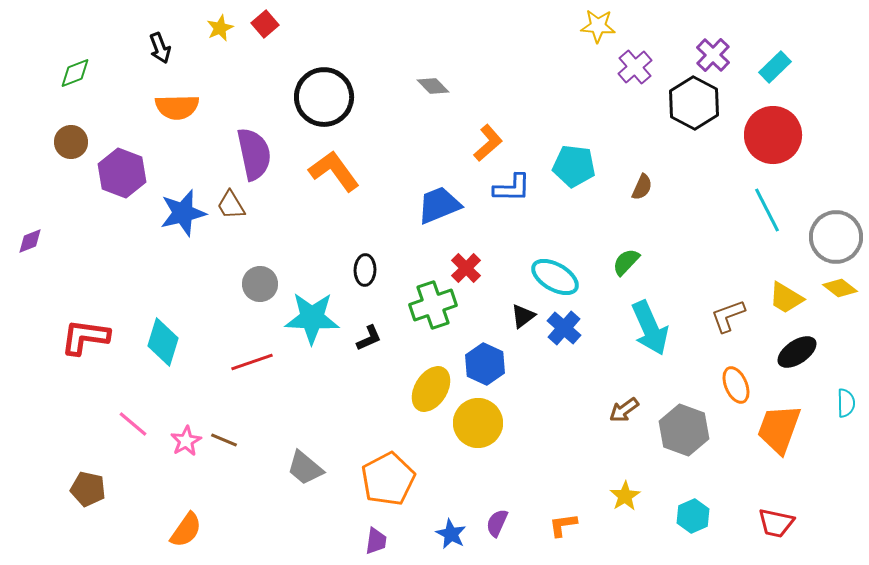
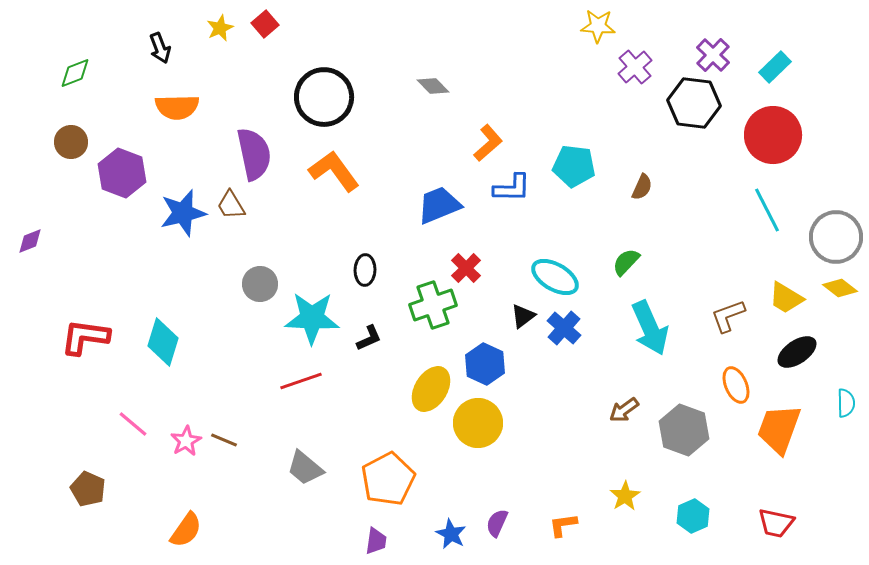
black hexagon at (694, 103): rotated 21 degrees counterclockwise
red line at (252, 362): moved 49 px right, 19 px down
brown pentagon at (88, 489): rotated 12 degrees clockwise
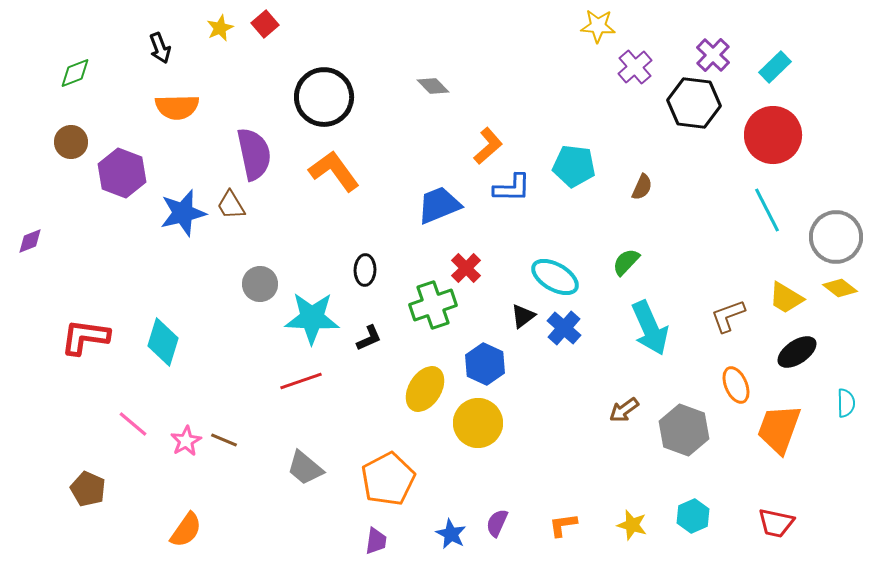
orange L-shape at (488, 143): moved 3 px down
yellow ellipse at (431, 389): moved 6 px left
yellow star at (625, 496): moved 7 px right, 29 px down; rotated 24 degrees counterclockwise
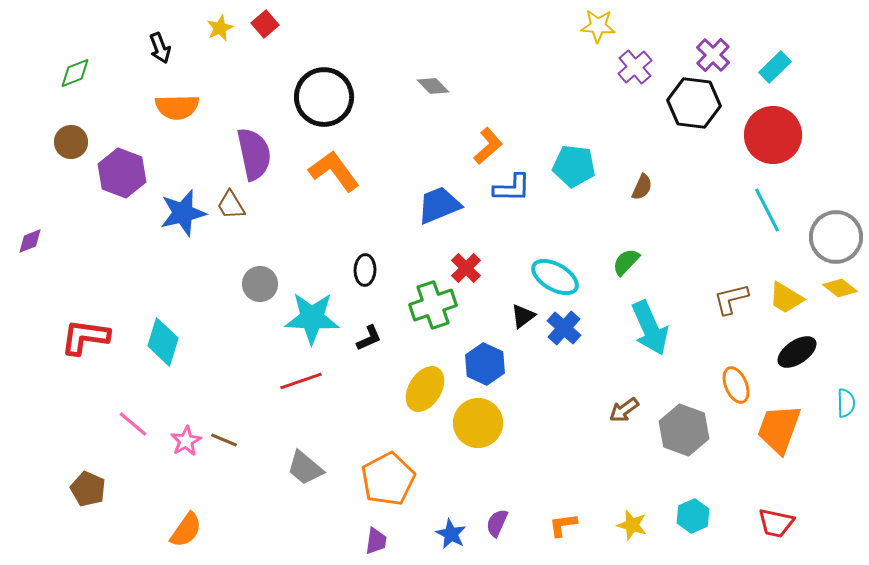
brown L-shape at (728, 316): moved 3 px right, 17 px up; rotated 6 degrees clockwise
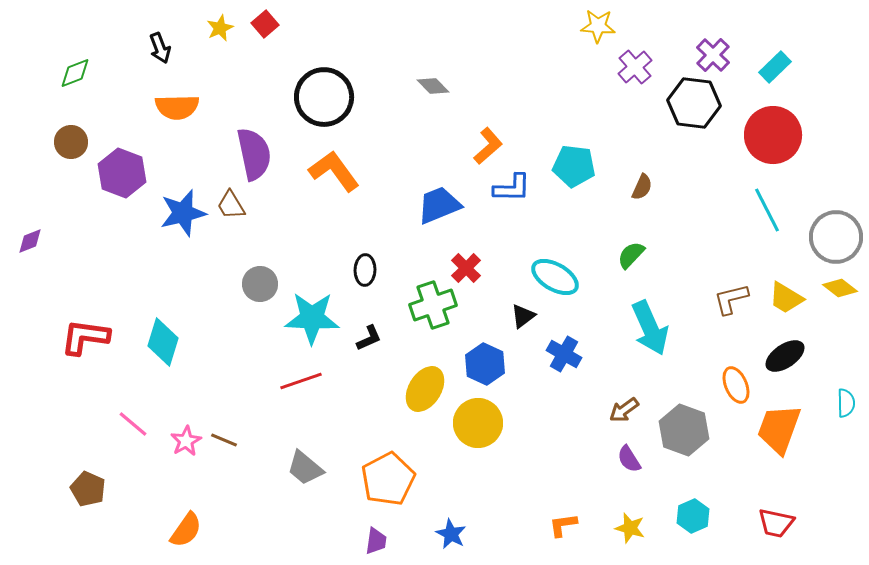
green semicircle at (626, 262): moved 5 px right, 7 px up
blue cross at (564, 328): moved 26 px down; rotated 12 degrees counterclockwise
black ellipse at (797, 352): moved 12 px left, 4 px down
purple semicircle at (497, 523): moved 132 px right, 64 px up; rotated 56 degrees counterclockwise
yellow star at (632, 525): moved 2 px left, 3 px down
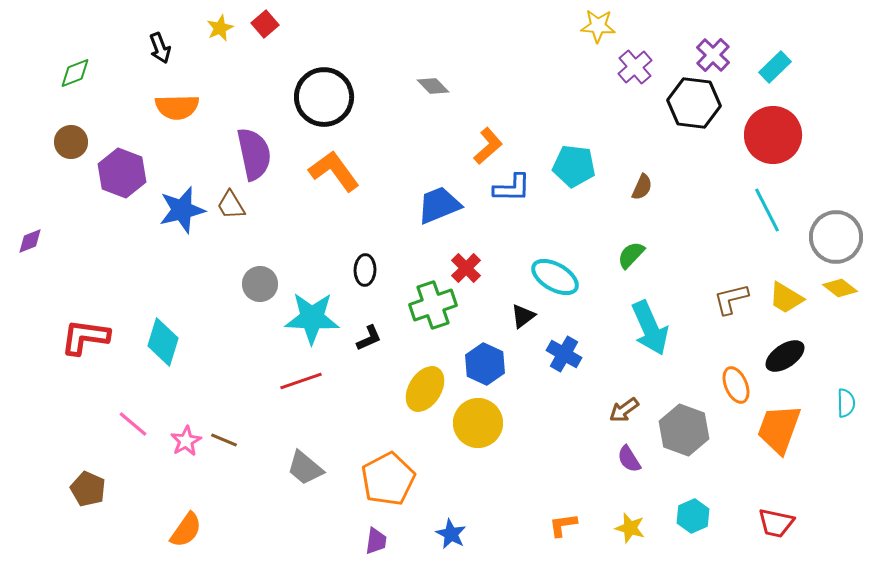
blue star at (183, 213): moved 1 px left, 3 px up
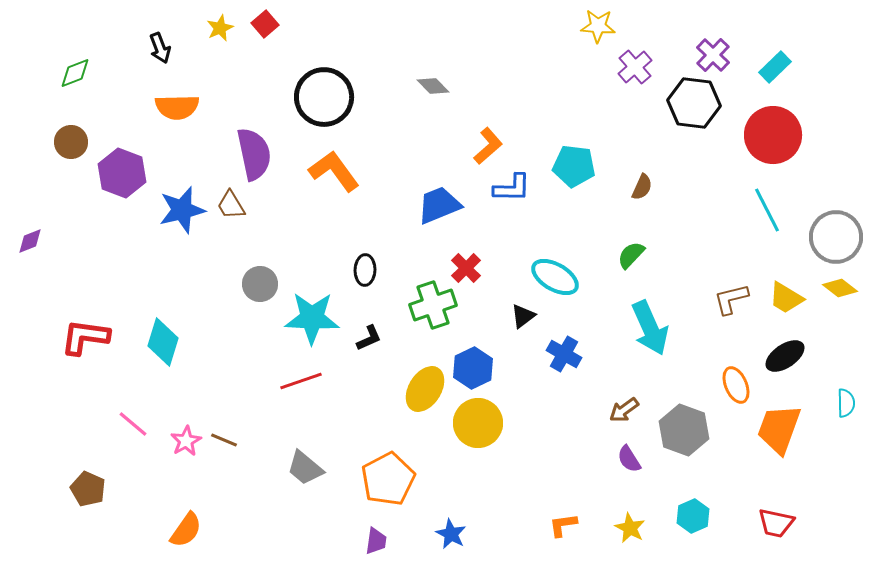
blue hexagon at (485, 364): moved 12 px left, 4 px down; rotated 9 degrees clockwise
yellow star at (630, 528): rotated 12 degrees clockwise
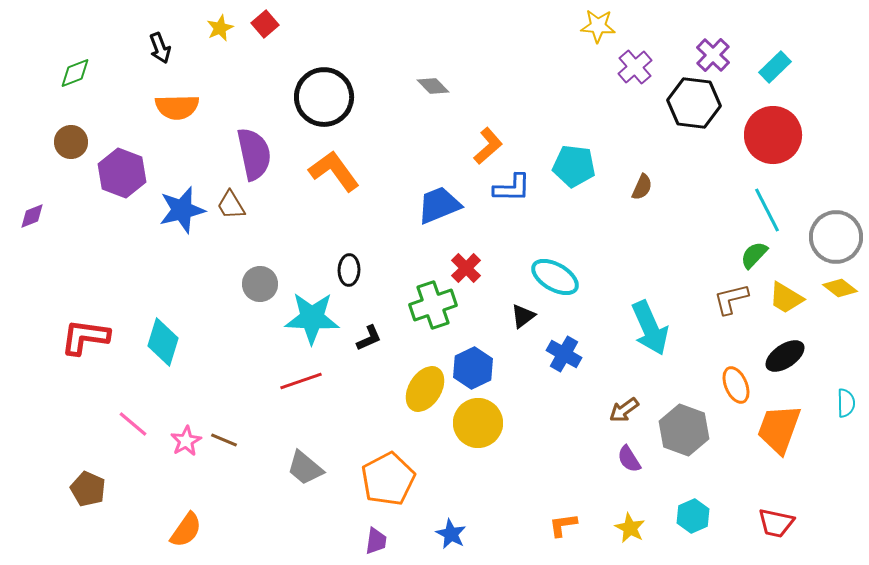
purple diamond at (30, 241): moved 2 px right, 25 px up
green semicircle at (631, 255): moved 123 px right
black ellipse at (365, 270): moved 16 px left
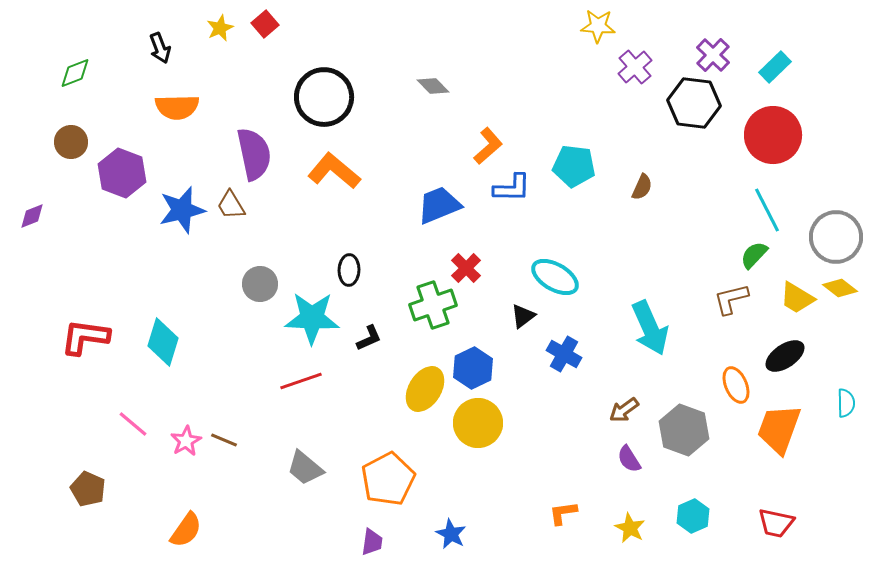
orange L-shape at (334, 171): rotated 14 degrees counterclockwise
yellow trapezoid at (786, 298): moved 11 px right
orange L-shape at (563, 525): moved 12 px up
purple trapezoid at (376, 541): moved 4 px left, 1 px down
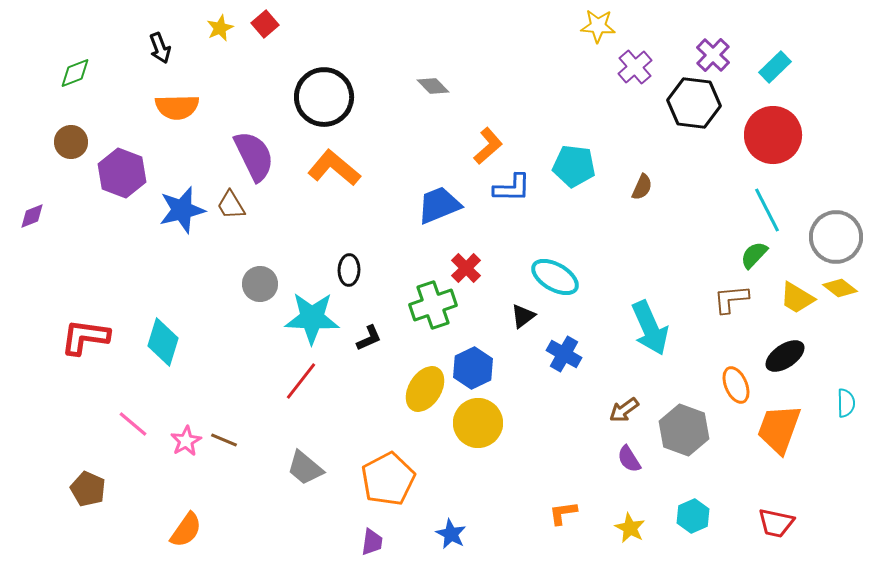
purple semicircle at (254, 154): moved 2 px down; rotated 14 degrees counterclockwise
orange L-shape at (334, 171): moved 3 px up
brown L-shape at (731, 299): rotated 9 degrees clockwise
red line at (301, 381): rotated 33 degrees counterclockwise
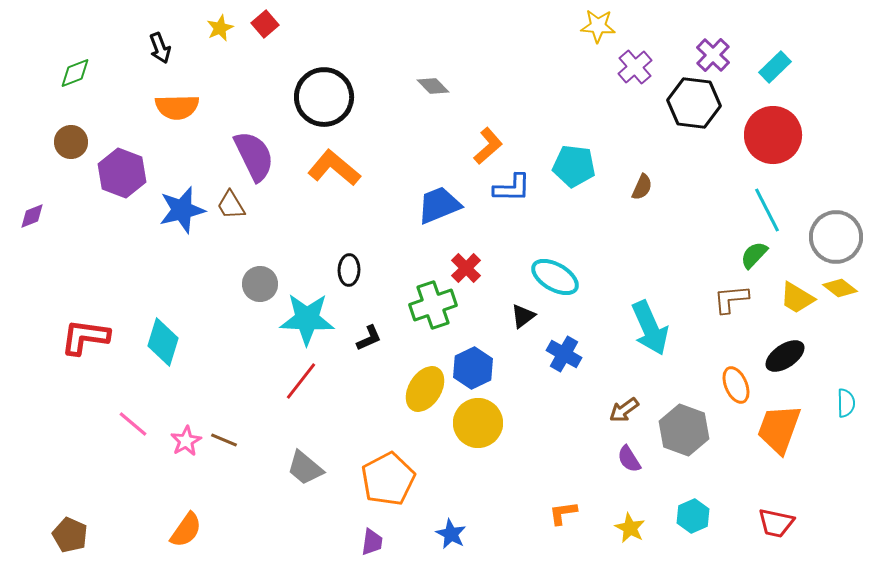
cyan star at (312, 318): moved 5 px left, 1 px down
brown pentagon at (88, 489): moved 18 px left, 46 px down
